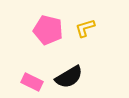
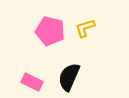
pink pentagon: moved 2 px right, 1 px down
black semicircle: rotated 144 degrees clockwise
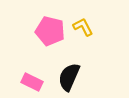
yellow L-shape: moved 2 px left, 1 px up; rotated 80 degrees clockwise
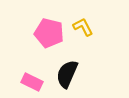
pink pentagon: moved 1 px left, 2 px down
black semicircle: moved 2 px left, 3 px up
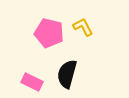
black semicircle: rotated 8 degrees counterclockwise
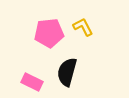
pink pentagon: rotated 20 degrees counterclockwise
black semicircle: moved 2 px up
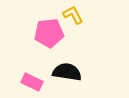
yellow L-shape: moved 10 px left, 12 px up
black semicircle: rotated 84 degrees clockwise
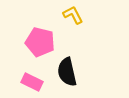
pink pentagon: moved 9 px left, 9 px down; rotated 20 degrees clockwise
black semicircle: rotated 112 degrees counterclockwise
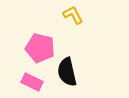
pink pentagon: moved 6 px down
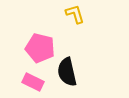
yellow L-shape: moved 2 px right, 1 px up; rotated 10 degrees clockwise
pink rectangle: moved 1 px right
